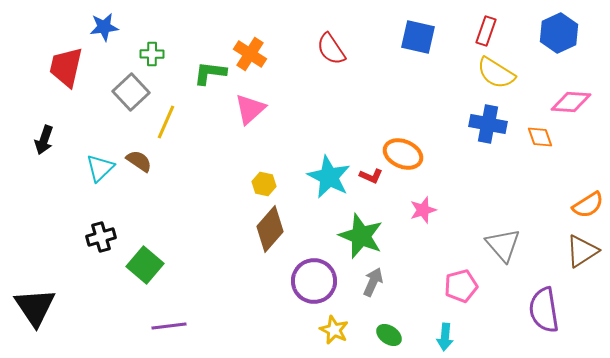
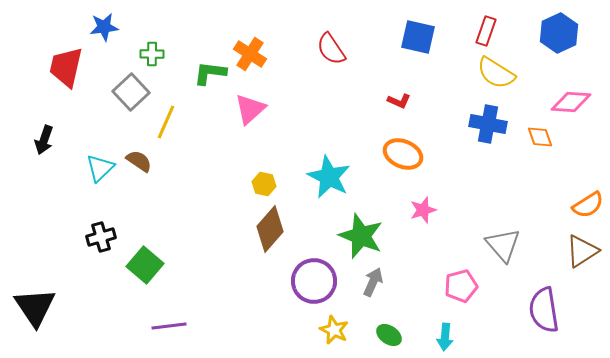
red L-shape: moved 28 px right, 75 px up
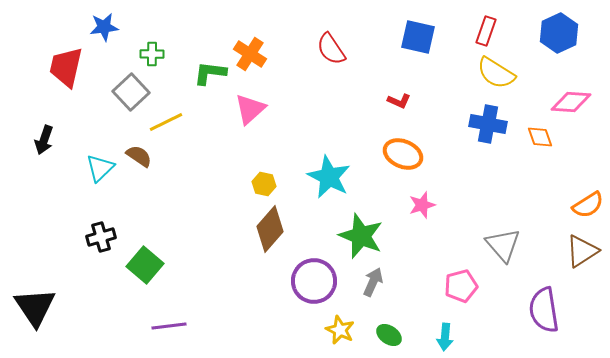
yellow line: rotated 40 degrees clockwise
brown semicircle: moved 5 px up
pink star: moved 1 px left, 5 px up
yellow star: moved 6 px right
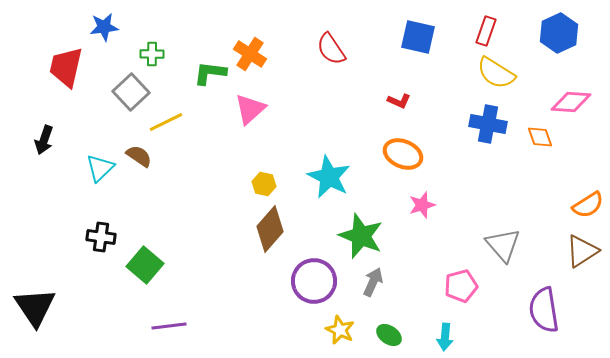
black cross: rotated 24 degrees clockwise
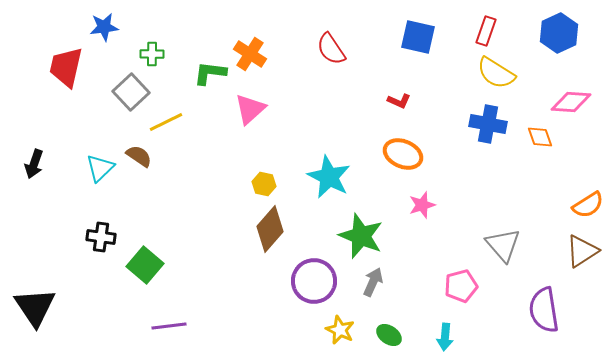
black arrow: moved 10 px left, 24 px down
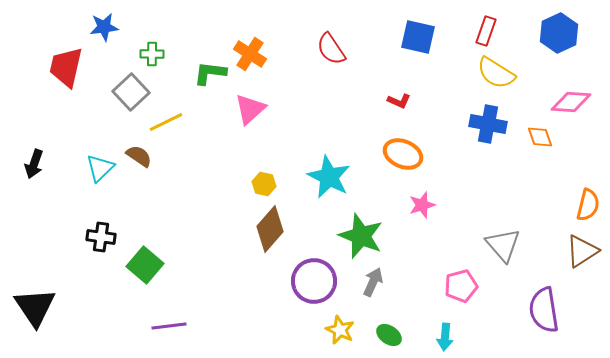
orange semicircle: rotated 44 degrees counterclockwise
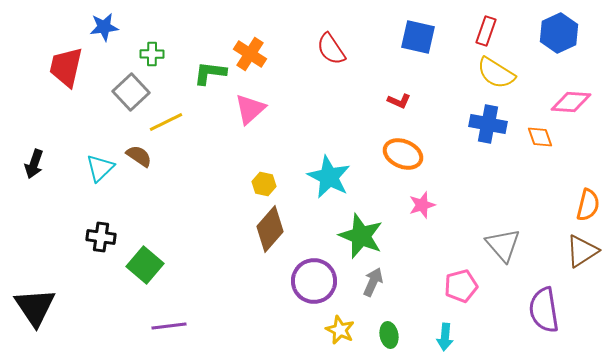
green ellipse: rotated 45 degrees clockwise
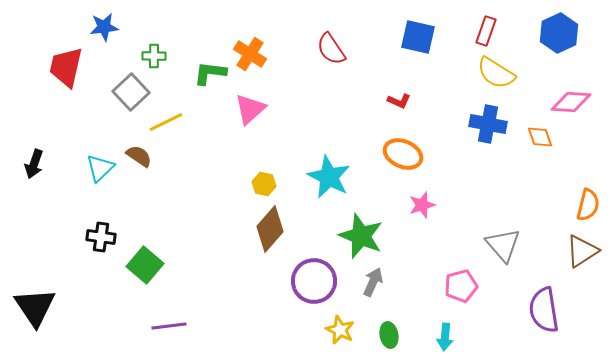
green cross: moved 2 px right, 2 px down
